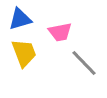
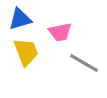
yellow trapezoid: moved 2 px right, 1 px up
gray line: rotated 16 degrees counterclockwise
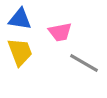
blue triangle: rotated 25 degrees clockwise
yellow trapezoid: moved 6 px left
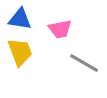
pink trapezoid: moved 3 px up
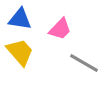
pink trapezoid: rotated 35 degrees counterclockwise
yellow trapezoid: rotated 20 degrees counterclockwise
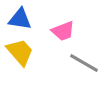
pink trapezoid: moved 3 px right, 2 px down; rotated 25 degrees clockwise
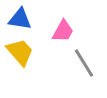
pink trapezoid: rotated 40 degrees counterclockwise
gray line: rotated 28 degrees clockwise
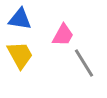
pink trapezoid: moved 4 px down
yellow trapezoid: moved 3 px down; rotated 12 degrees clockwise
